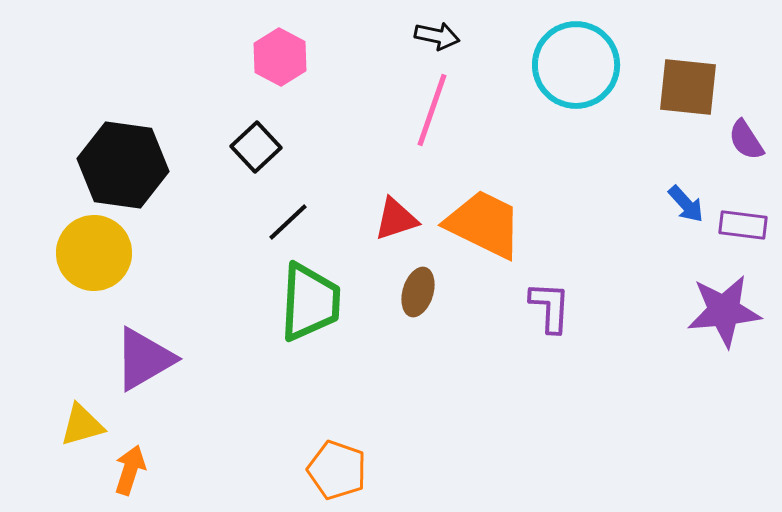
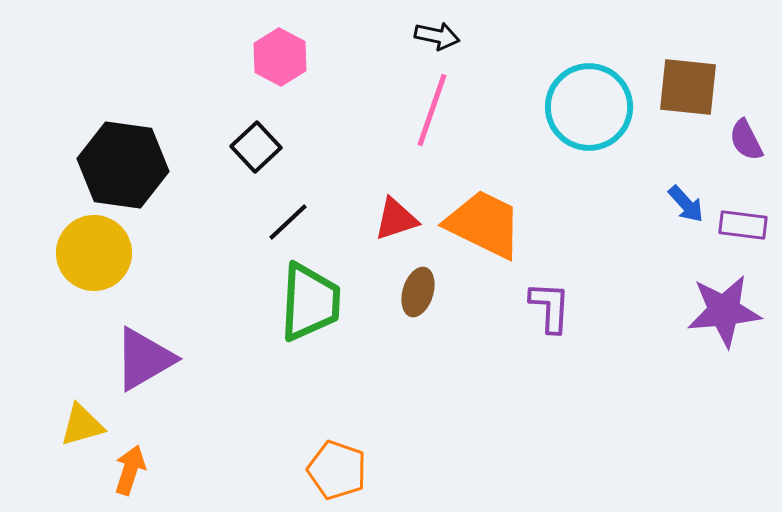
cyan circle: moved 13 px right, 42 px down
purple semicircle: rotated 6 degrees clockwise
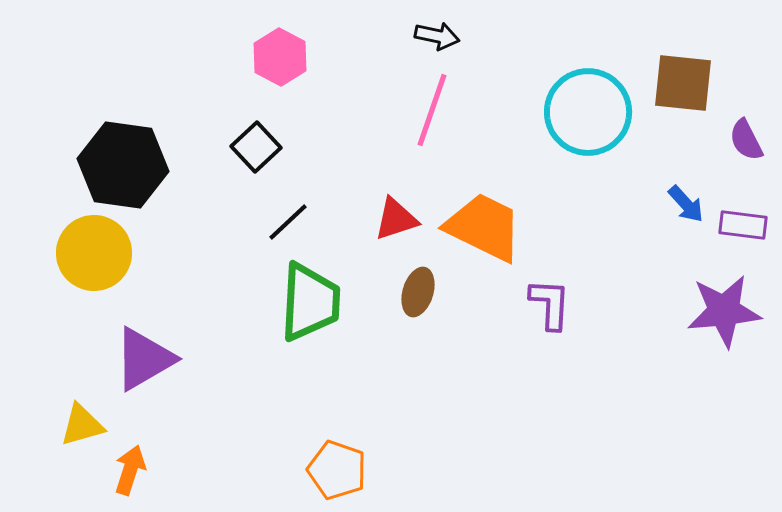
brown square: moved 5 px left, 4 px up
cyan circle: moved 1 px left, 5 px down
orange trapezoid: moved 3 px down
purple L-shape: moved 3 px up
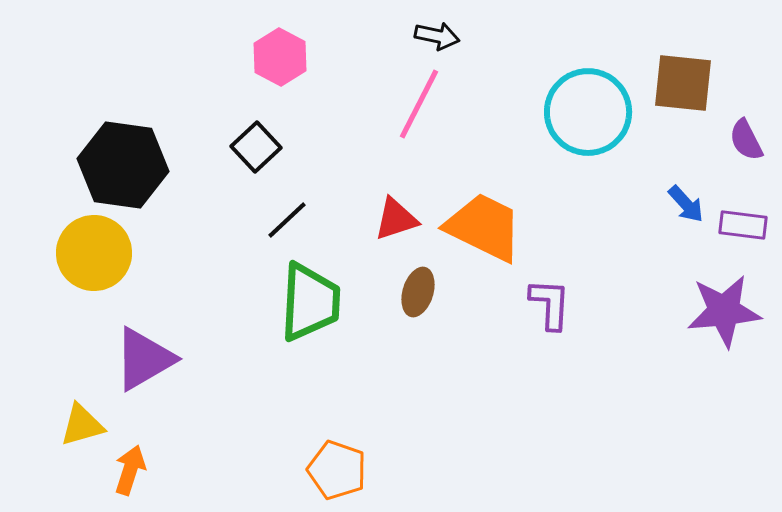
pink line: moved 13 px left, 6 px up; rotated 8 degrees clockwise
black line: moved 1 px left, 2 px up
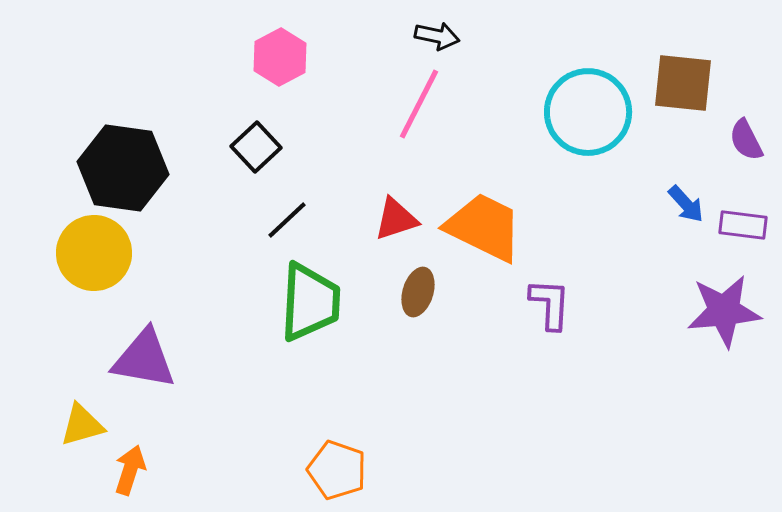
pink hexagon: rotated 4 degrees clockwise
black hexagon: moved 3 px down
purple triangle: rotated 40 degrees clockwise
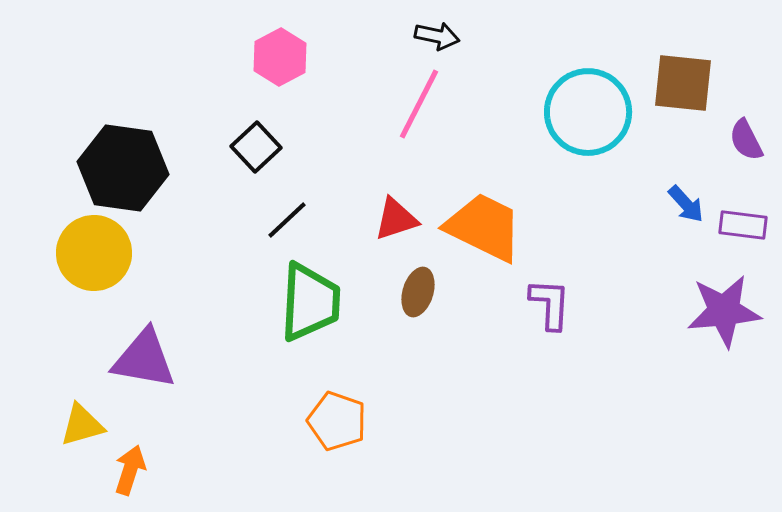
orange pentagon: moved 49 px up
